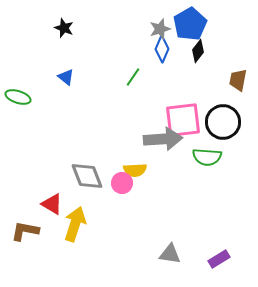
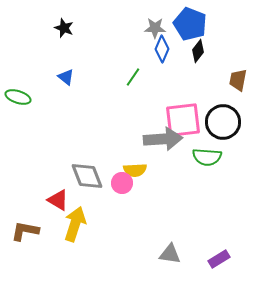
blue pentagon: rotated 20 degrees counterclockwise
gray star: moved 5 px left, 1 px up; rotated 20 degrees clockwise
red triangle: moved 6 px right, 4 px up
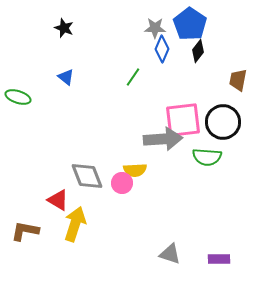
blue pentagon: rotated 12 degrees clockwise
gray triangle: rotated 10 degrees clockwise
purple rectangle: rotated 30 degrees clockwise
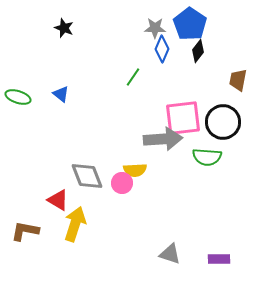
blue triangle: moved 5 px left, 17 px down
pink square: moved 2 px up
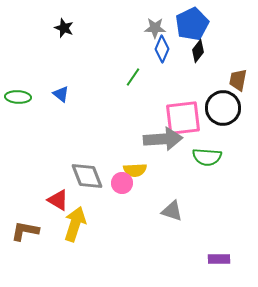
blue pentagon: moved 2 px right; rotated 12 degrees clockwise
green ellipse: rotated 15 degrees counterclockwise
black circle: moved 14 px up
gray triangle: moved 2 px right, 43 px up
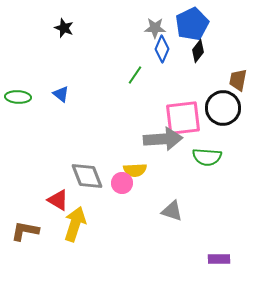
green line: moved 2 px right, 2 px up
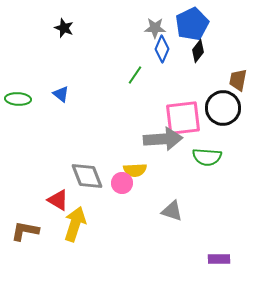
green ellipse: moved 2 px down
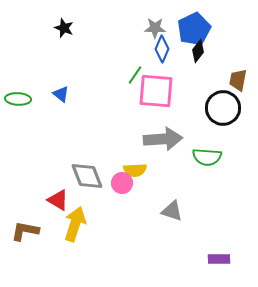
blue pentagon: moved 2 px right, 5 px down
pink square: moved 27 px left, 27 px up; rotated 12 degrees clockwise
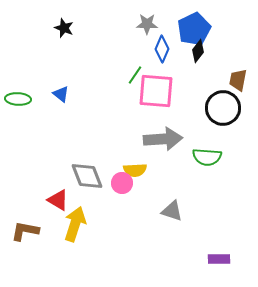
gray star: moved 8 px left, 4 px up
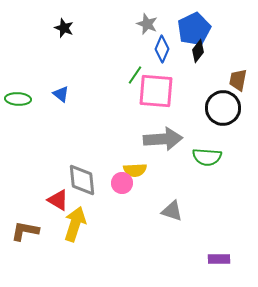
gray star: rotated 20 degrees clockwise
gray diamond: moved 5 px left, 4 px down; rotated 16 degrees clockwise
